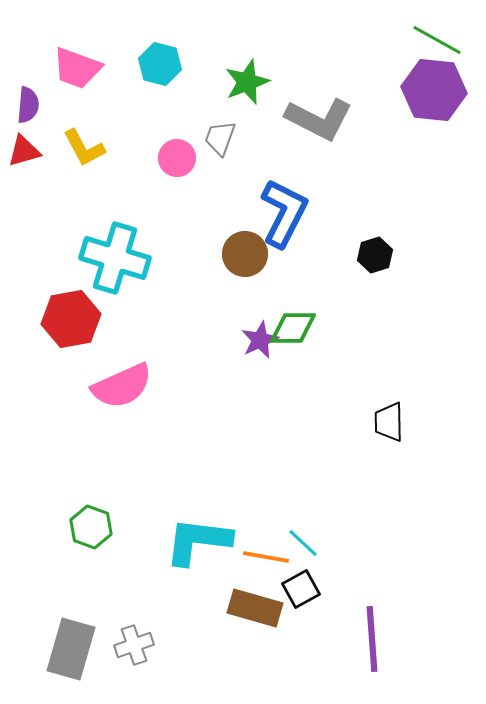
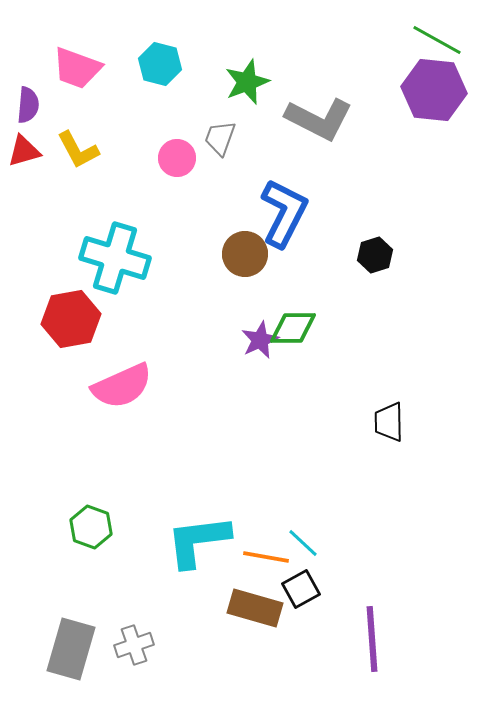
yellow L-shape: moved 6 px left, 2 px down
cyan L-shape: rotated 14 degrees counterclockwise
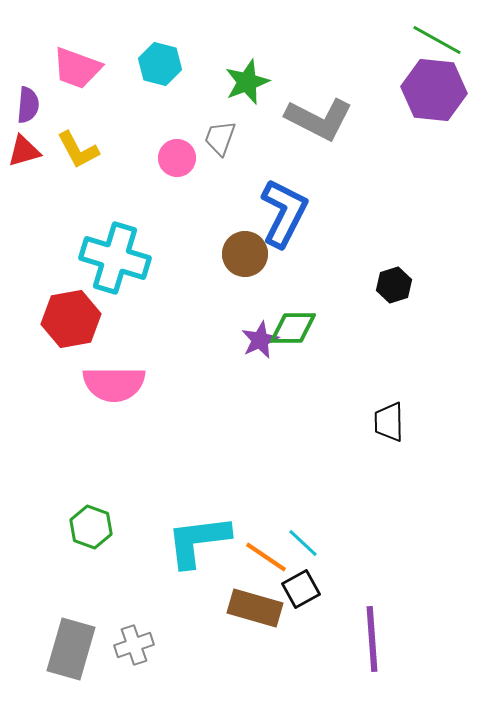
black hexagon: moved 19 px right, 30 px down
pink semicircle: moved 8 px left, 2 px up; rotated 24 degrees clockwise
orange line: rotated 24 degrees clockwise
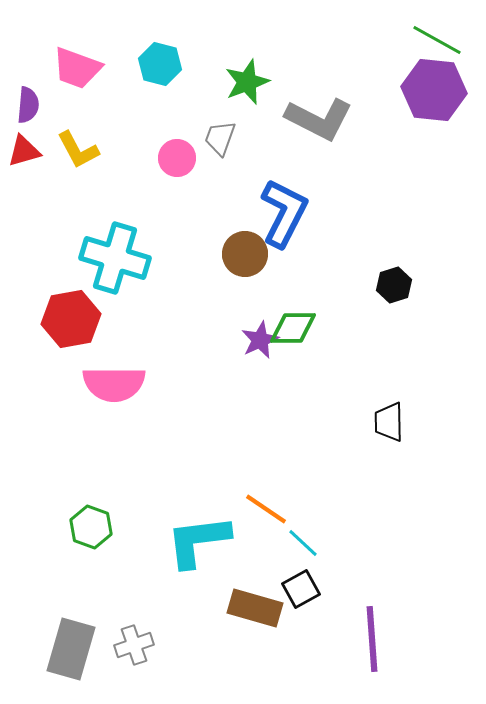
orange line: moved 48 px up
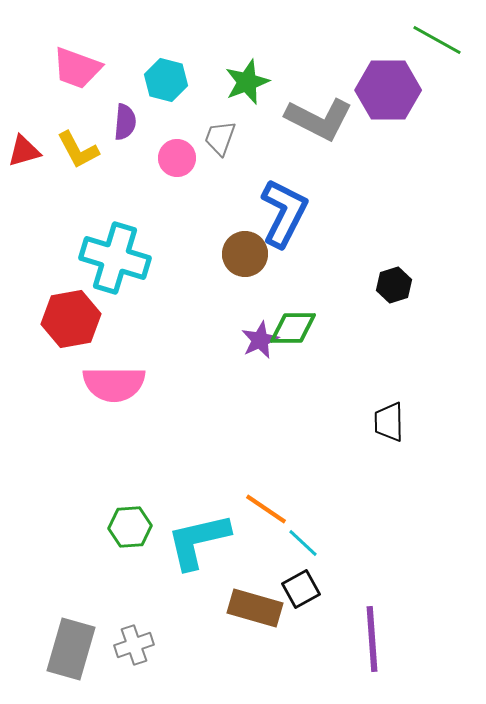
cyan hexagon: moved 6 px right, 16 px down
purple hexagon: moved 46 px left; rotated 6 degrees counterclockwise
purple semicircle: moved 97 px right, 17 px down
green hexagon: moved 39 px right; rotated 24 degrees counterclockwise
cyan L-shape: rotated 6 degrees counterclockwise
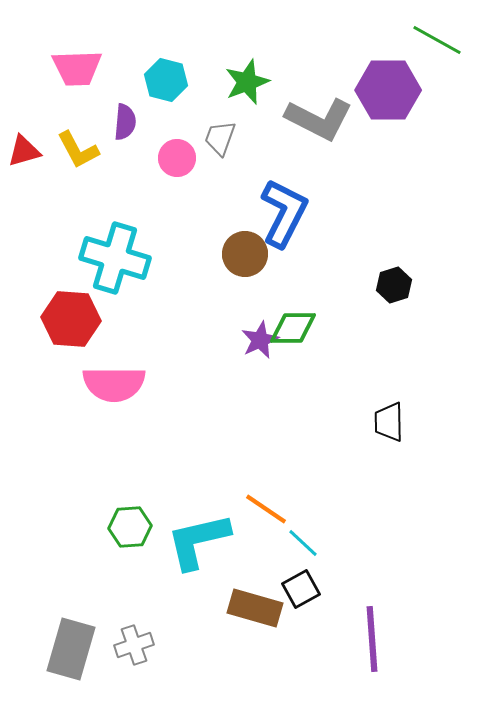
pink trapezoid: rotated 22 degrees counterclockwise
red hexagon: rotated 14 degrees clockwise
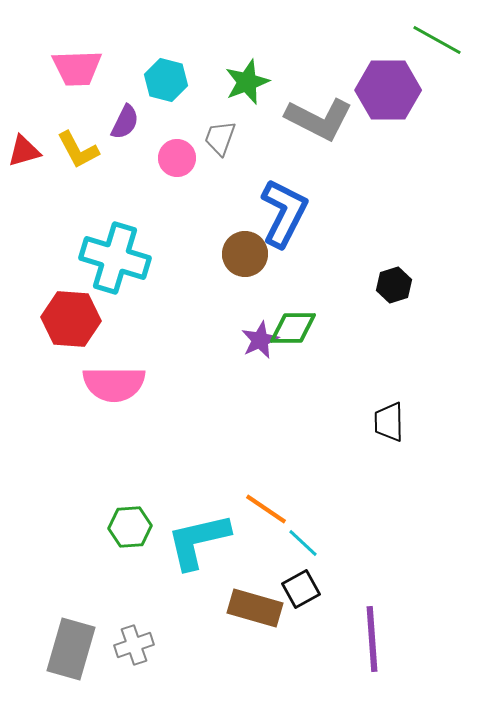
purple semicircle: rotated 21 degrees clockwise
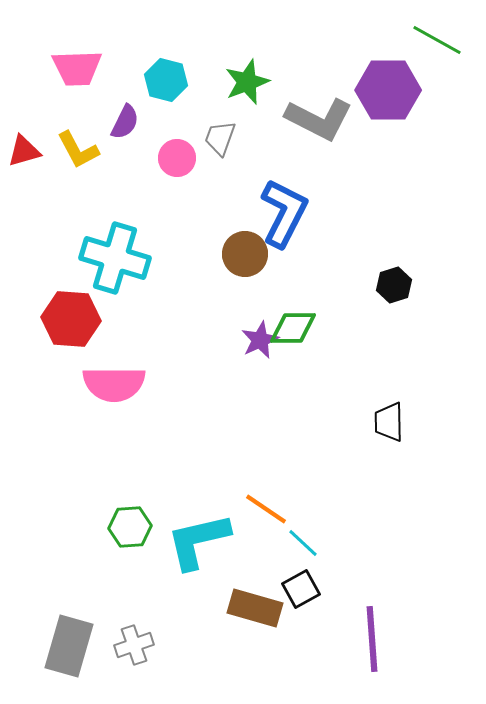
gray rectangle: moved 2 px left, 3 px up
